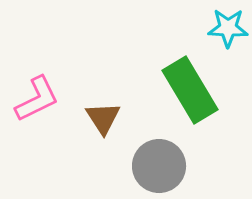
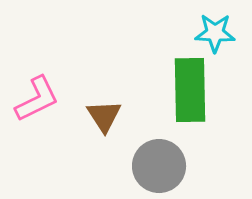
cyan star: moved 13 px left, 5 px down
green rectangle: rotated 30 degrees clockwise
brown triangle: moved 1 px right, 2 px up
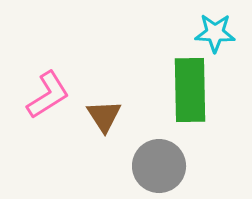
pink L-shape: moved 11 px right, 4 px up; rotated 6 degrees counterclockwise
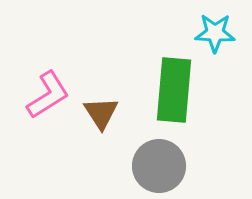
green rectangle: moved 16 px left; rotated 6 degrees clockwise
brown triangle: moved 3 px left, 3 px up
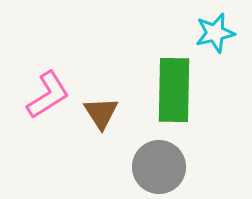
cyan star: rotated 15 degrees counterclockwise
green rectangle: rotated 4 degrees counterclockwise
gray circle: moved 1 px down
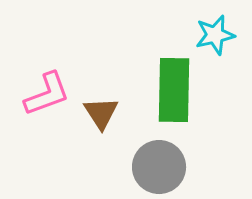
cyan star: moved 2 px down
pink L-shape: moved 1 px left, 1 px up; rotated 12 degrees clockwise
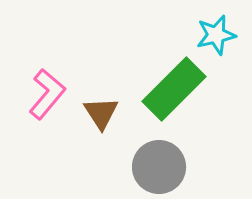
cyan star: moved 1 px right
green rectangle: moved 1 px up; rotated 44 degrees clockwise
pink L-shape: rotated 30 degrees counterclockwise
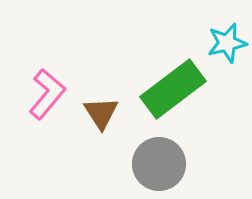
cyan star: moved 11 px right, 8 px down
green rectangle: moved 1 px left; rotated 8 degrees clockwise
gray circle: moved 3 px up
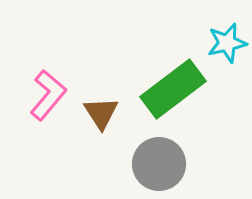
pink L-shape: moved 1 px right, 1 px down
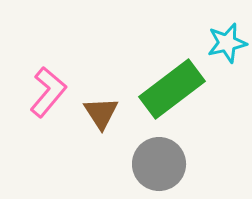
green rectangle: moved 1 px left
pink L-shape: moved 3 px up
